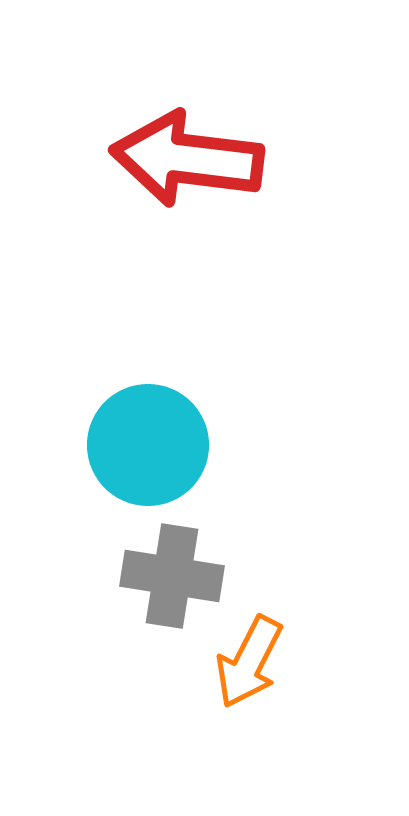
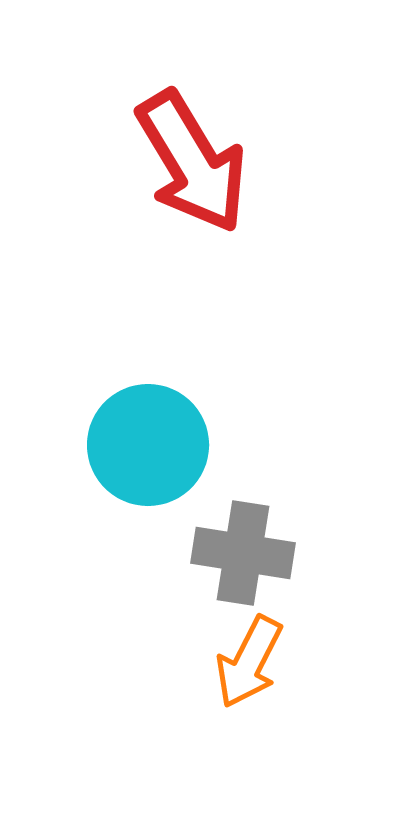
red arrow: moved 5 px right, 3 px down; rotated 128 degrees counterclockwise
gray cross: moved 71 px right, 23 px up
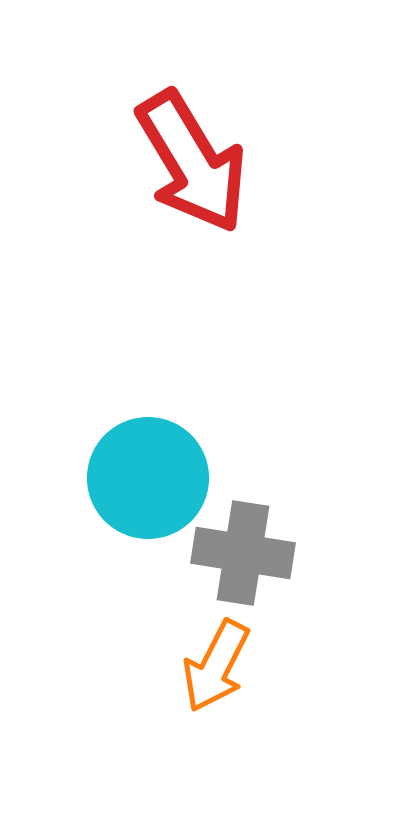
cyan circle: moved 33 px down
orange arrow: moved 33 px left, 4 px down
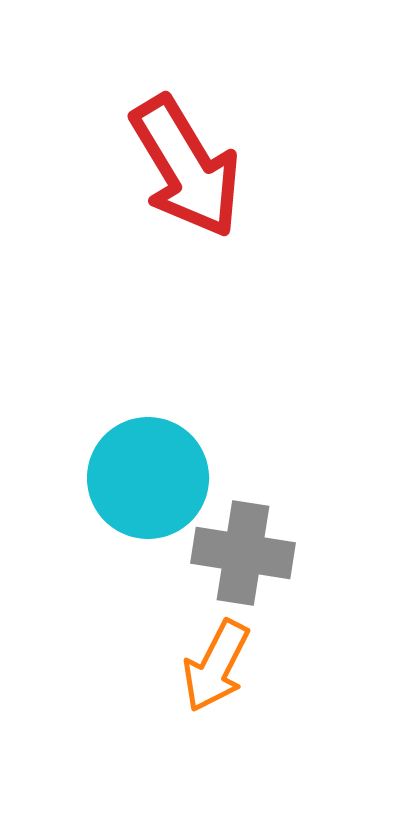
red arrow: moved 6 px left, 5 px down
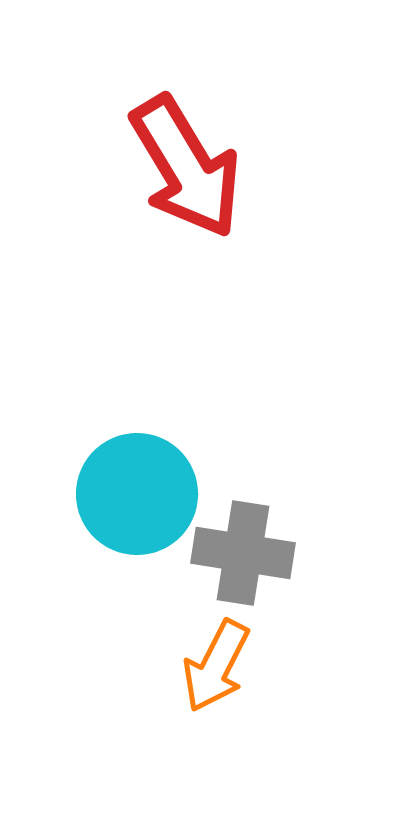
cyan circle: moved 11 px left, 16 px down
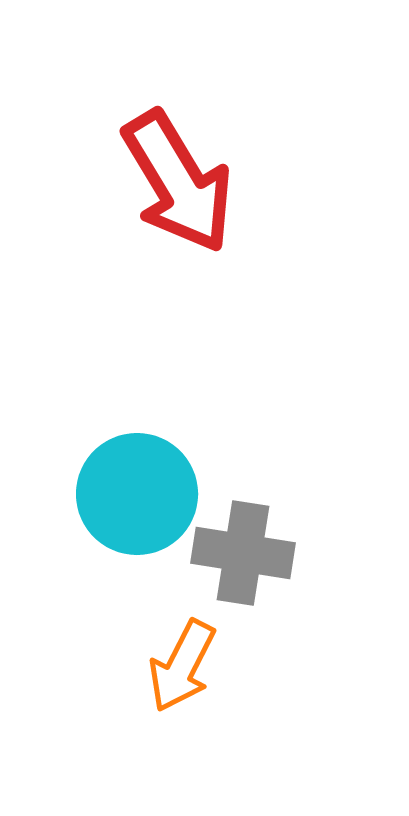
red arrow: moved 8 px left, 15 px down
orange arrow: moved 34 px left
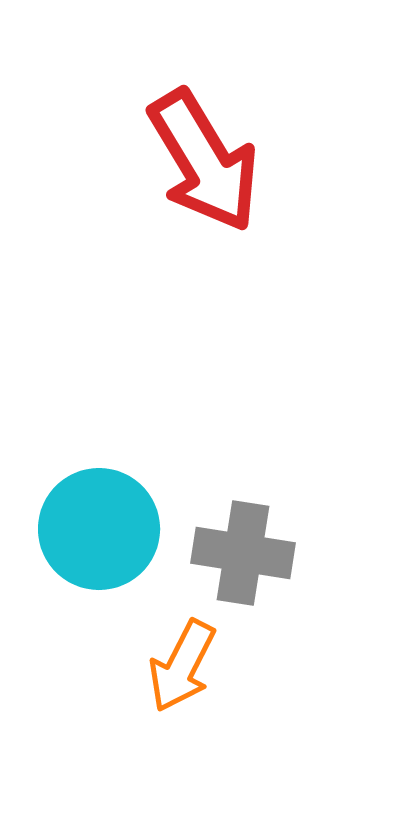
red arrow: moved 26 px right, 21 px up
cyan circle: moved 38 px left, 35 px down
